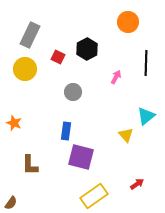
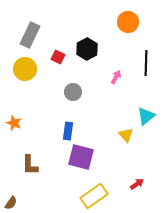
blue rectangle: moved 2 px right
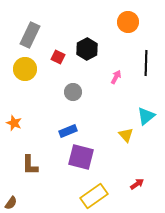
blue rectangle: rotated 60 degrees clockwise
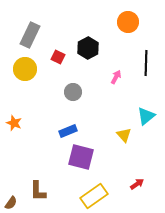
black hexagon: moved 1 px right, 1 px up
yellow triangle: moved 2 px left
brown L-shape: moved 8 px right, 26 px down
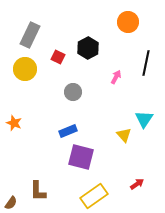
black line: rotated 10 degrees clockwise
cyan triangle: moved 2 px left, 3 px down; rotated 18 degrees counterclockwise
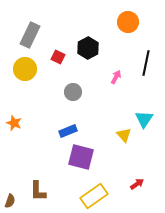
brown semicircle: moved 1 px left, 2 px up; rotated 16 degrees counterclockwise
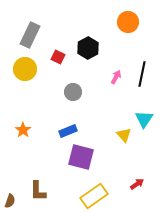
black line: moved 4 px left, 11 px down
orange star: moved 9 px right, 7 px down; rotated 14 degrees clockwise
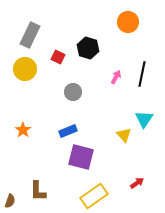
black hexagon: rotated 15 degrees counterclockwise
red arrow: moved 1 px up
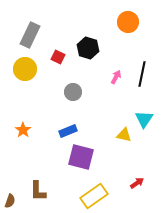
yellow triangle: rotated 35 degrees counterclockwise
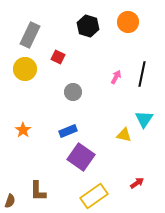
black hexagon: moved 22 px up
purple square: rotated 20 degrees clockwise
